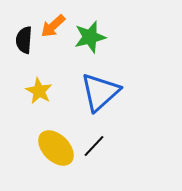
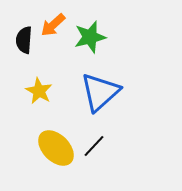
orange arrow: moved 1 px up
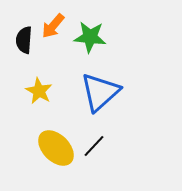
orange arrow: moved 1 px down; rotated 8 degrees counterclockwise
green star: rotated 20 degrees clockwise
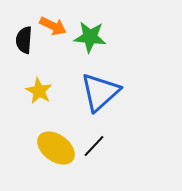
orange arrow: rotated 104 degrees counterclockwise
yellow ellipse: rotated 9 degrees counterclockwise
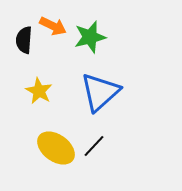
green star: rotated 20 degrees counterclockwise
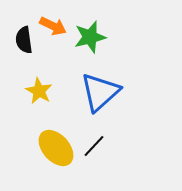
black semicircle: rotated 12 degrees counterclockwise
yellow ellipse: rotated 12 degrees clockwise
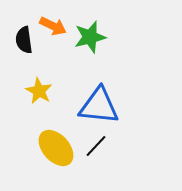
blue triangle: moved 1 px left, 14 px down; rotated 48 degrees clockwise
black line: moved 2 px right
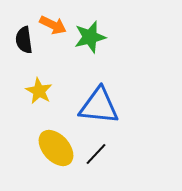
orange arrow: moved 1 px up
black line: moved 8 px down
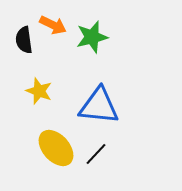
green star: moved 2 px right
yellow star: rotated 8 degrees counterclockwise
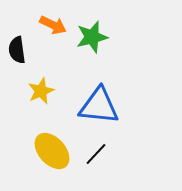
black semicircle: moved 7 px left, 10 px down
yellow star: moved 2 px right; rotated 28 degrees clockwise
yellow ellipse: moved 4 px left, 3 px down
